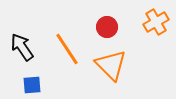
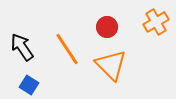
blue square: moved 3 px left; rotated 36 degrees clockwise
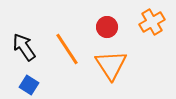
orange cross: moved 4 px left
black arrow: moved 2 px right
orange triangle: rotated 12 degrees clockwise
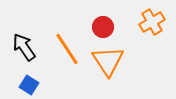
red circle: moved 4 px left
orange triangle: moved 3 px left, 4 px up
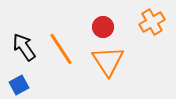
orange line: moved 6 px left
blue square: moved 10 px left; rotated 30 degrees clockwise
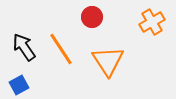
red circle: moved 11 px left, 10 px up
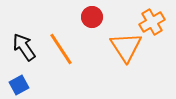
orange triangle: moved 18 px right, 14 px up
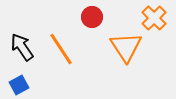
orange cross: moved 2 px right, 4 px up; rotated 15 degrees counterclockwise
black arrow: moved 2 px left
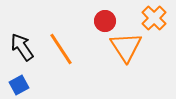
red circle: moved 13 px right, 4 px down
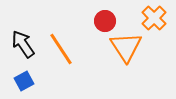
black arrow: moved 1 px right, 3 px up
blue square: moved 5 px right, 4 px up
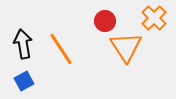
black arrow: rotated 24 degrees clockwise
